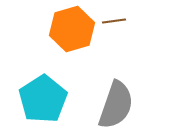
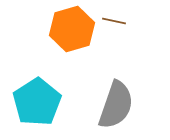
brown line: rotated 20 degrees clockwise
cyan pentagon: moved 6 px left, 3 px down
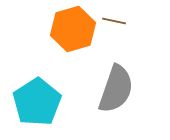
orange hexagon: moved 1 px right
gray semicircle: moved 16 px up
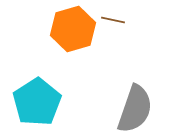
brown line: moved 1 px left, 1 px up
gray semicircle: moved 19 px right, 20 px down
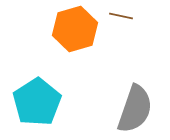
brown line: moved 8 px right, 4 px up
orange hexagon: moved 2 px right
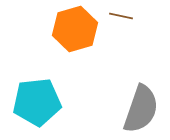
cyan pentagon: rotated 27 degrees clockwise
gray semicircle: moved 6 px right
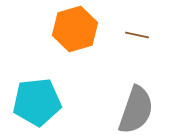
brown line: moved 16 px right, 19 px down
gray semicircle: moved 5 px left, 1 px down
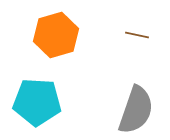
orange hexagon: moved 19 px left, 6 px down
cyan pentagon: rotated 9 degrees clockwise
